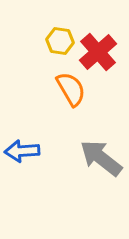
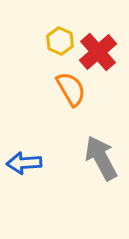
yellow hexagon: rotated 16 degrees clockwise
blue arrow: moved 2 px right, 12 px down
gray arrow: rotated 24 degrees clockwise
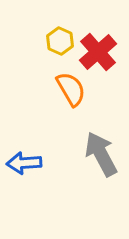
gray arrow: moved 4 px up
